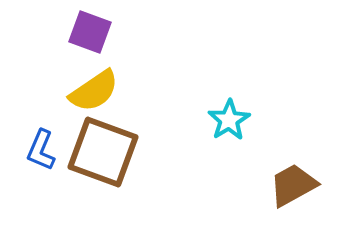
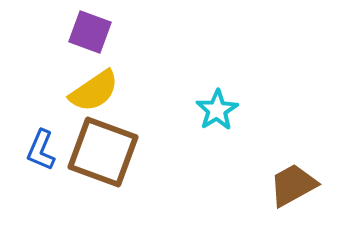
cyan star: moved 12 px left, 10 px up
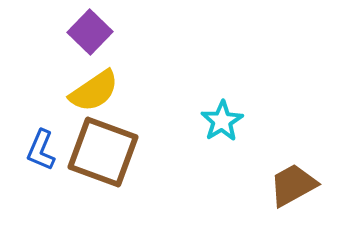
purple square: rotated 24 degrees clockwise
cyan star: moved 5 px right, 11 px down
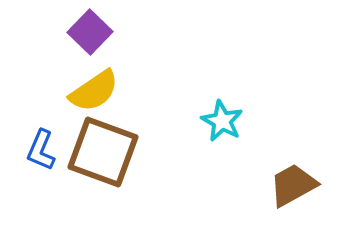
cyan star: rotated 12 degrees counterclockwise
